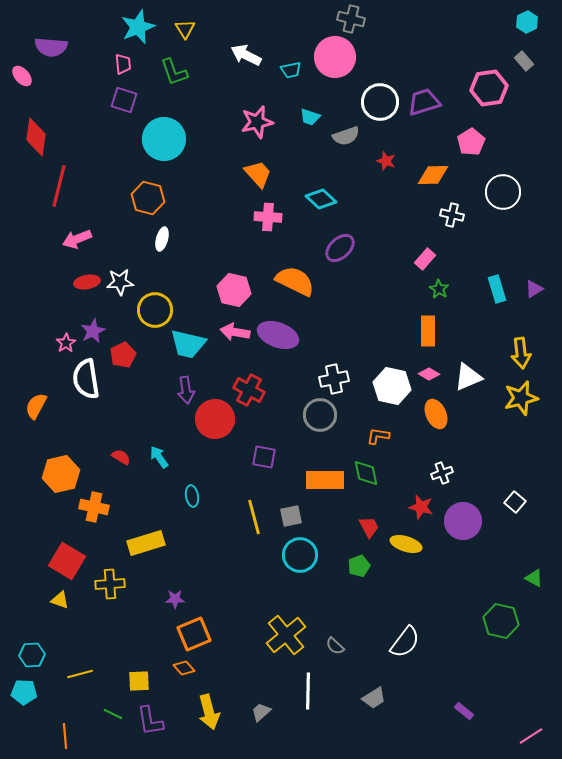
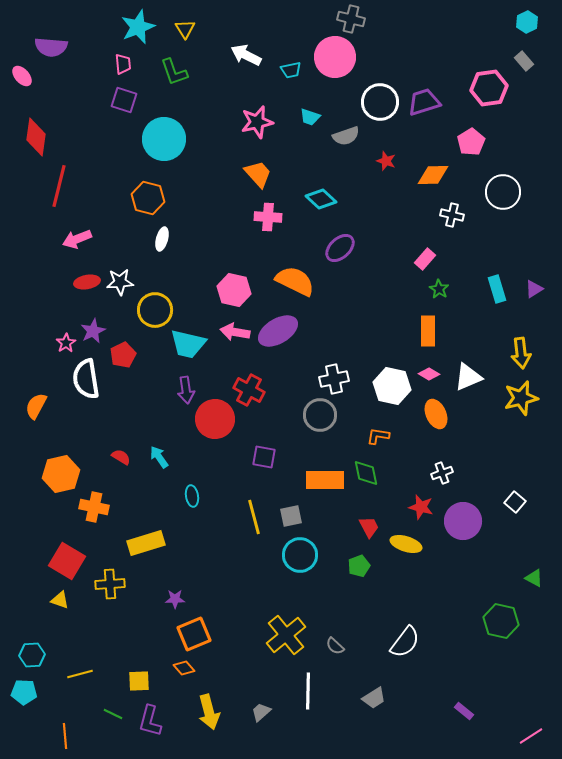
purple ellipse at (278, 335): moved 4 px up; rotated 51 degrees counterclockwise
purple L-shape at (150, 721): rotated 24 degrees clockwise
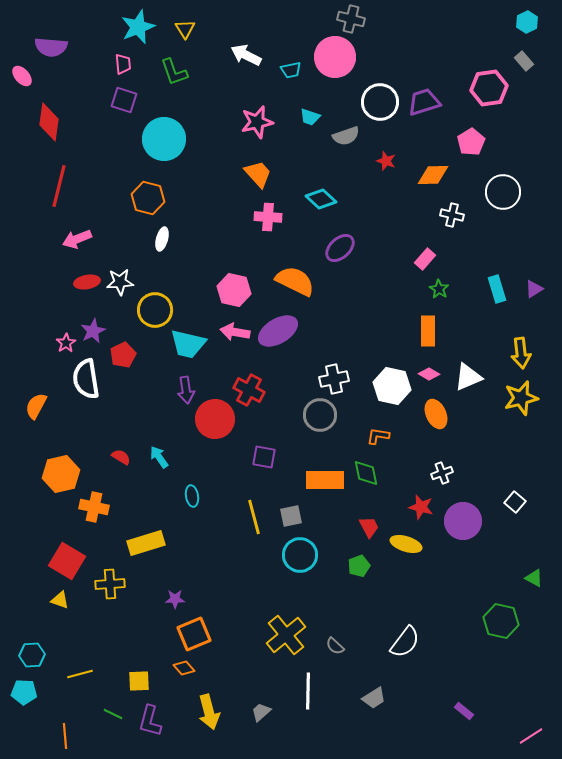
red diamond at (36, 137): moved 13 px right, 15 px up
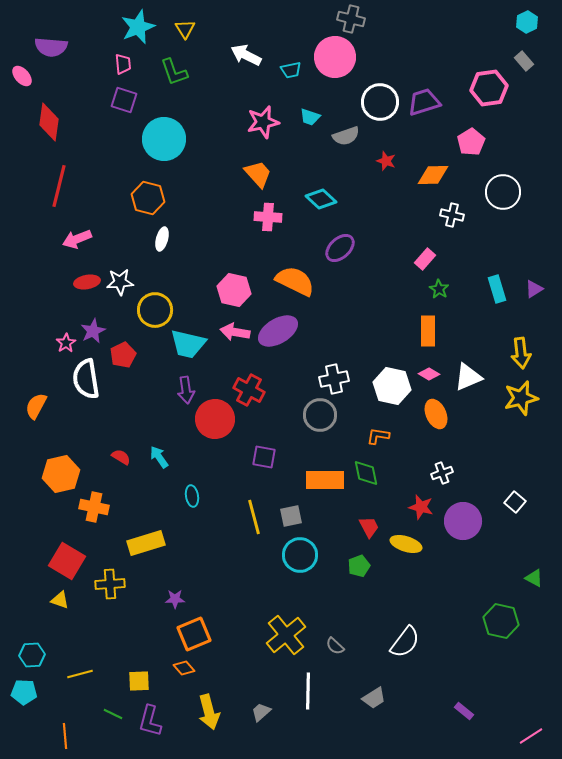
pink star at (257, 122): moved 6 px right
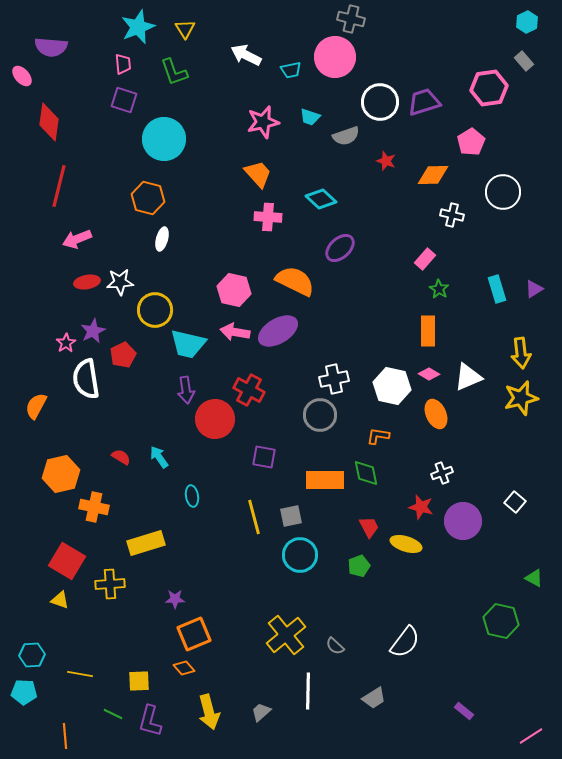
yellow line at (80, 674): rotated 25 degrees clockwise
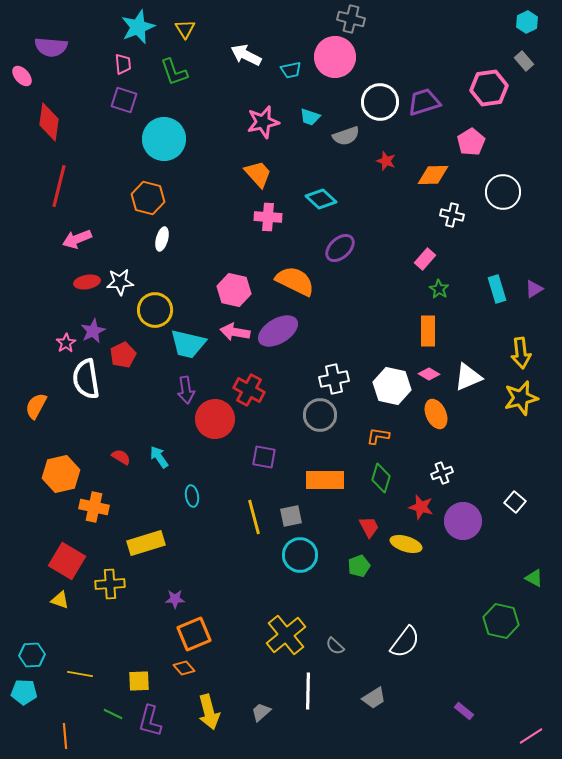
green diamond at (366, 473): moved 15 px right, 5 px down; rotated 28 degrees clockwise
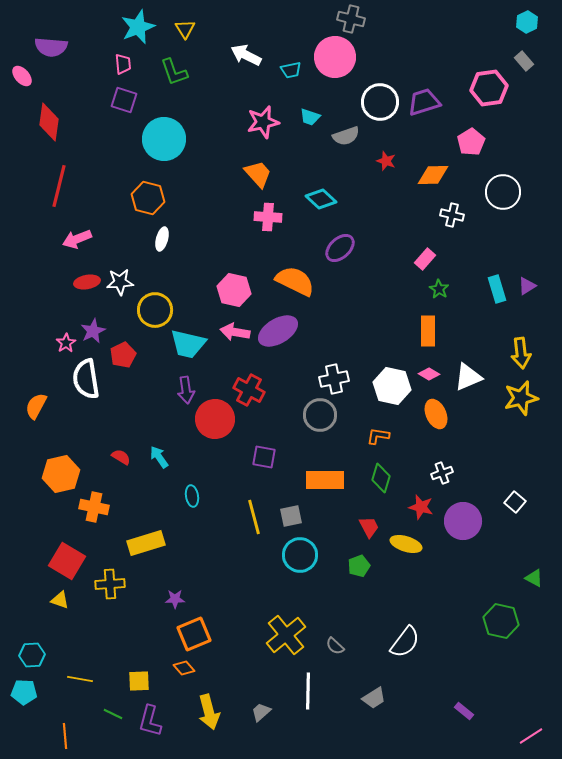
purple triangle at (534, 289): moved 7 px left, 3 px up
yellow line at (80, 674): moved 5 px down
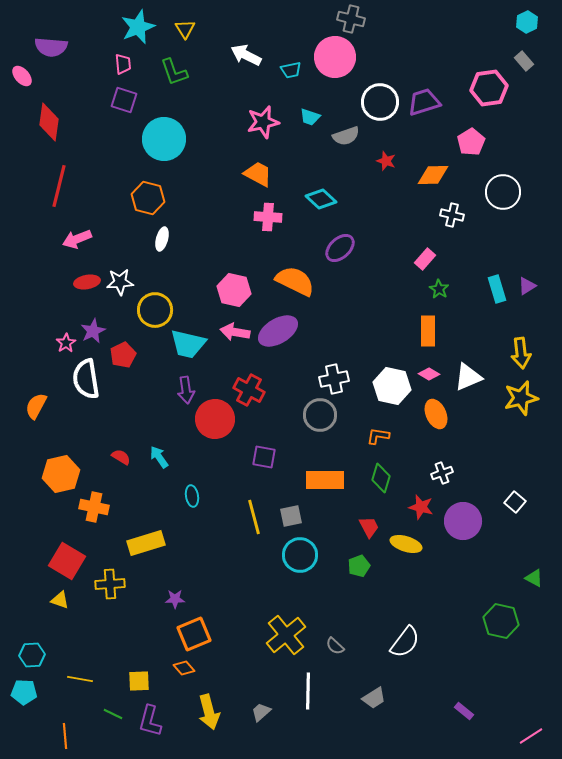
orange trapezoid at (258, 174): rotated 20 degrees counterclockwise
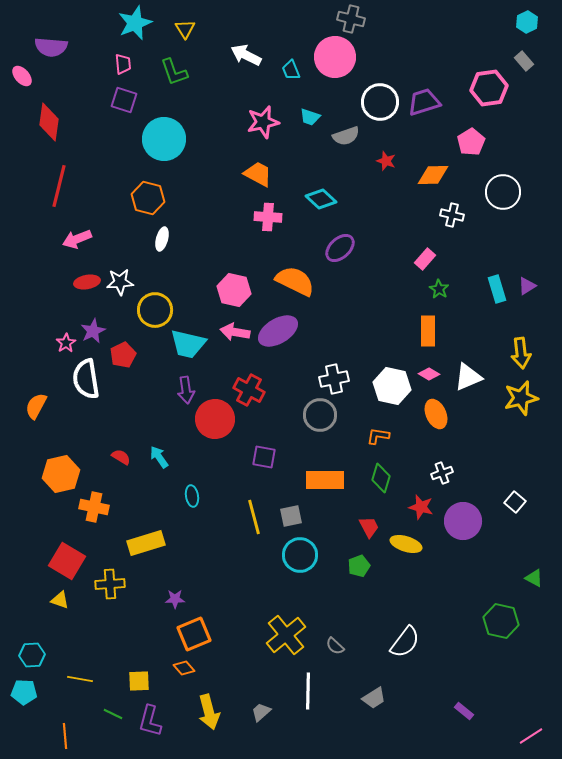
cyan star at (138, 27): moved 3 px left, 4 px up
cyan trapezoid at (291, 70): rotated 80 degrees clockwise
